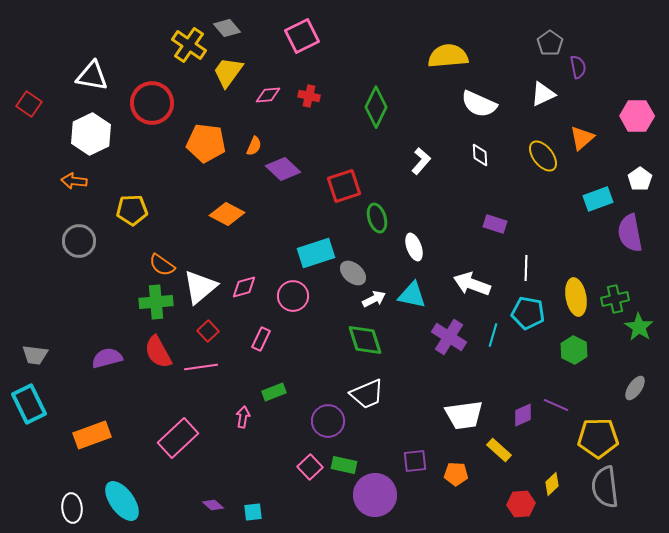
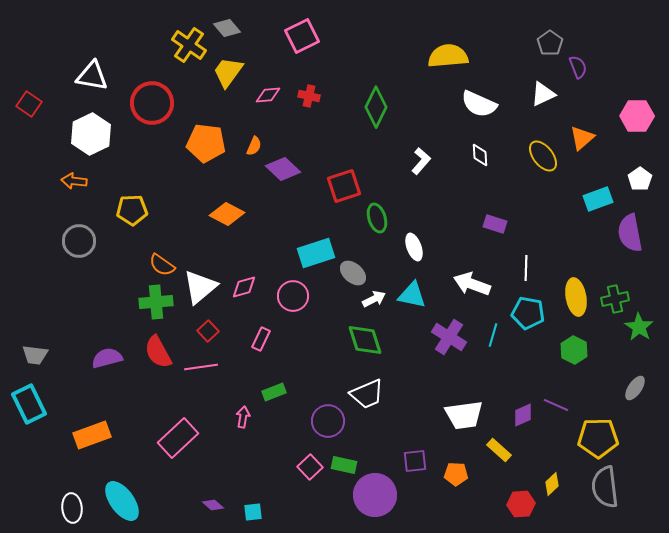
purple semicircle at (578, 67): rotated 10 degrees counterclockwise
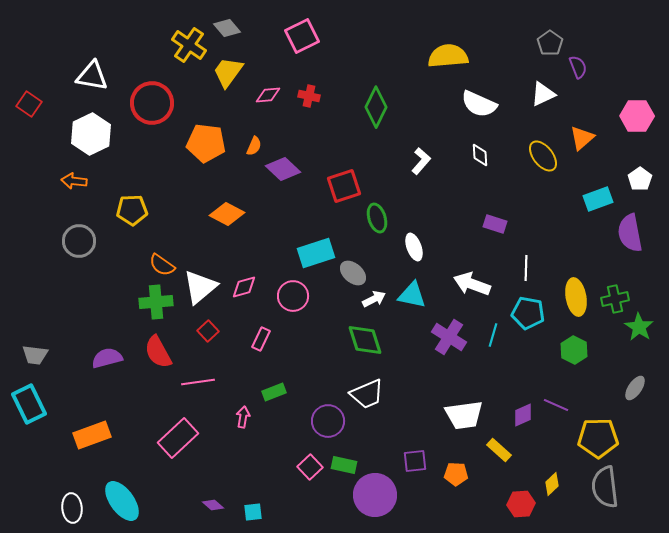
pink line at (201, 367): moved 3 px left, 15 px down
